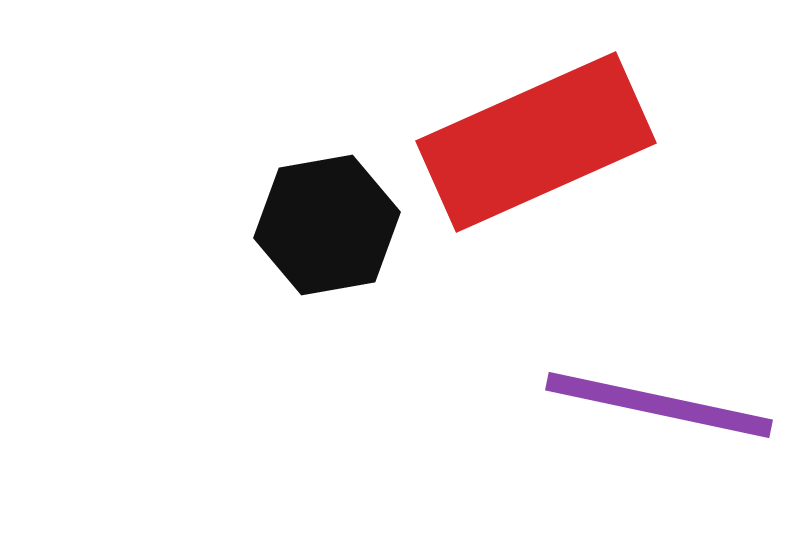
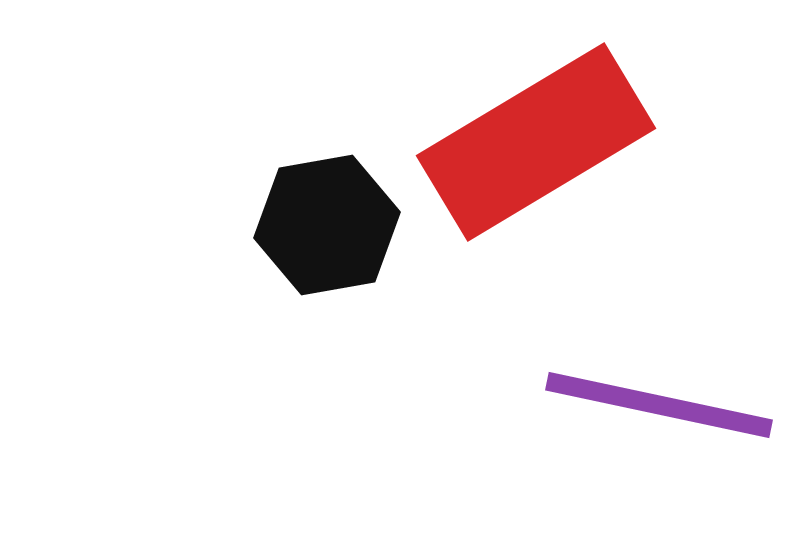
red rectangle: rotated 7 degrees counterclockwise
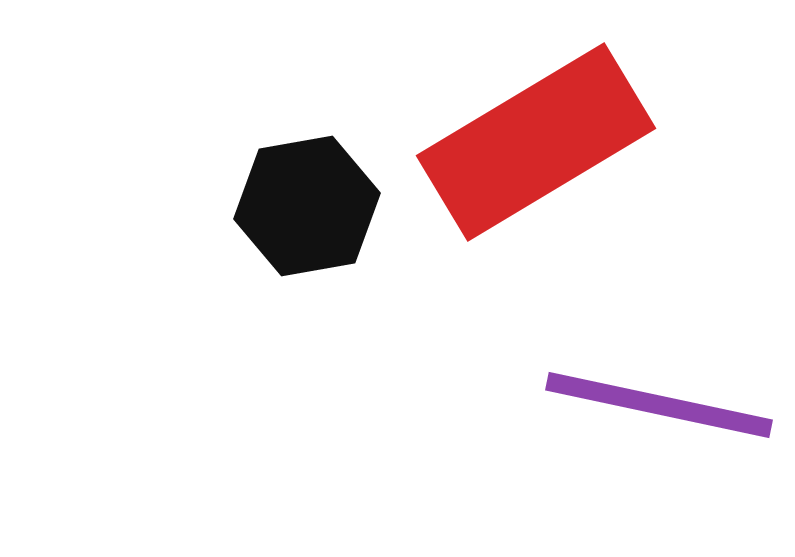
black hexagon: moved 20 px left, 19 px up
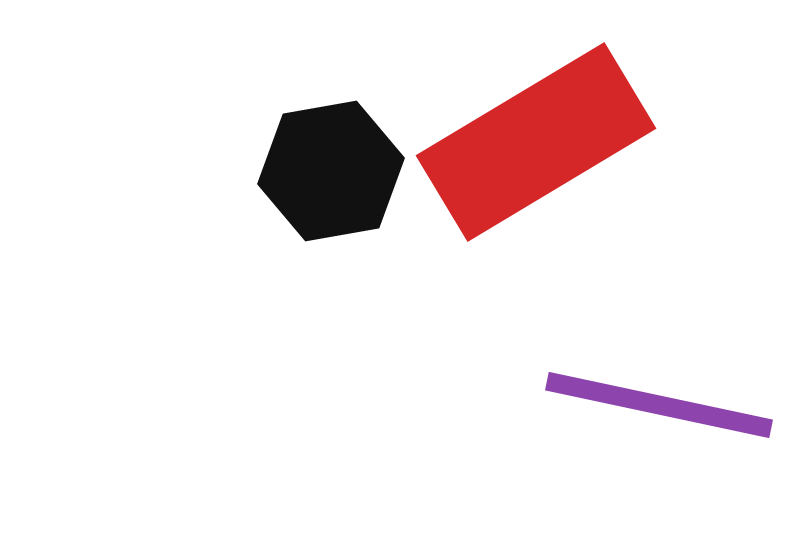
black hexagon: moved 24 px right, 35 px up
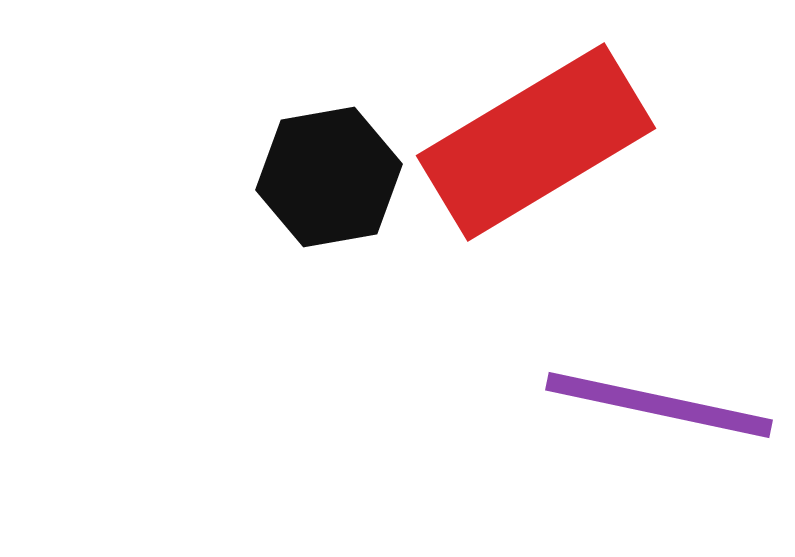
black hexagon: moved 2 px left, 6 px down
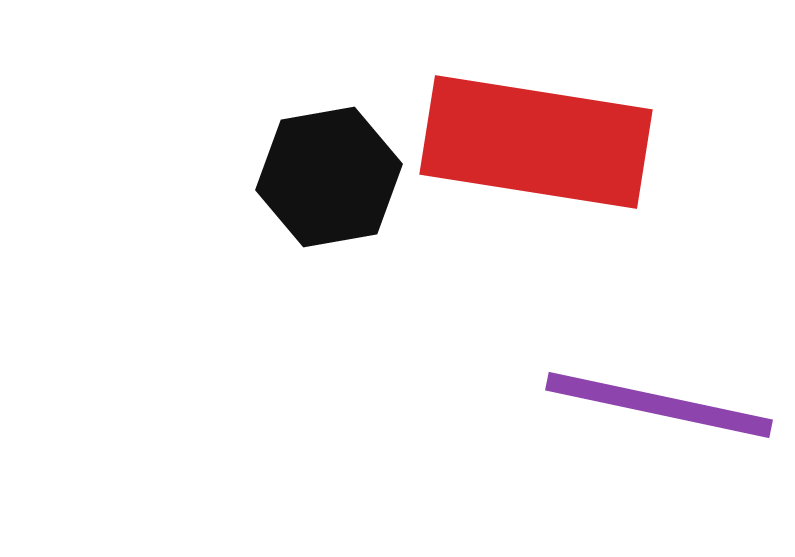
red rectangle: rotated 40 degrees clockwise
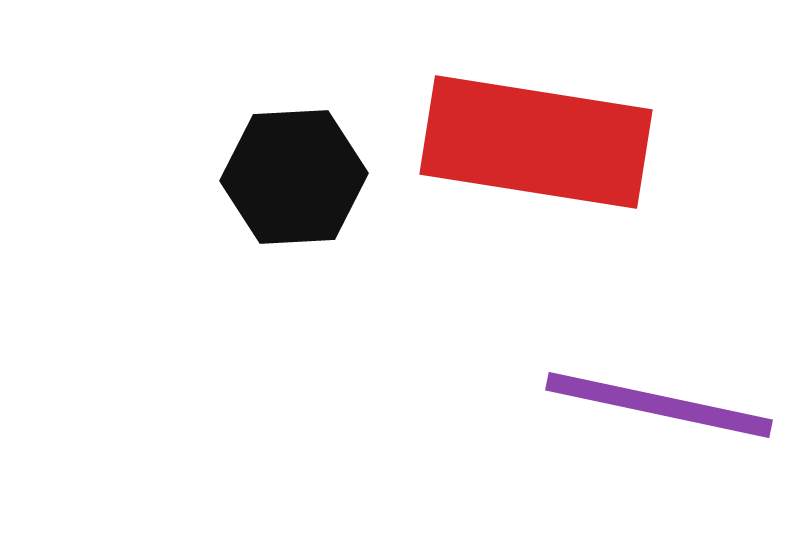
black hexagon: moved 35 px left; rotated 7 degrees clockwise
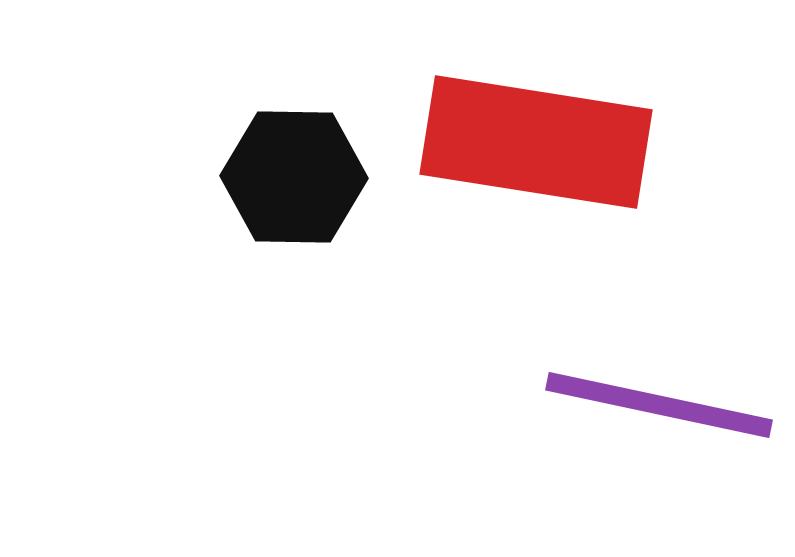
black hexagon: rotated 4 degrees clockwise
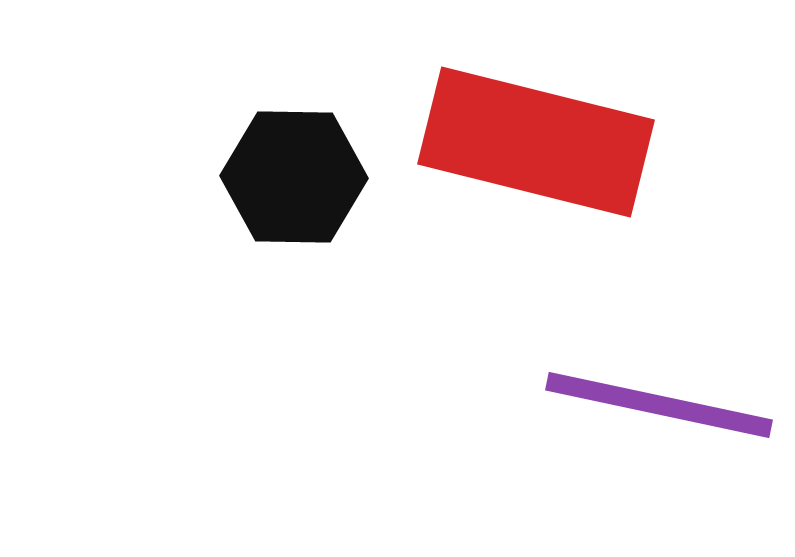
red rectangle: rotated 5 degrees clockwise
